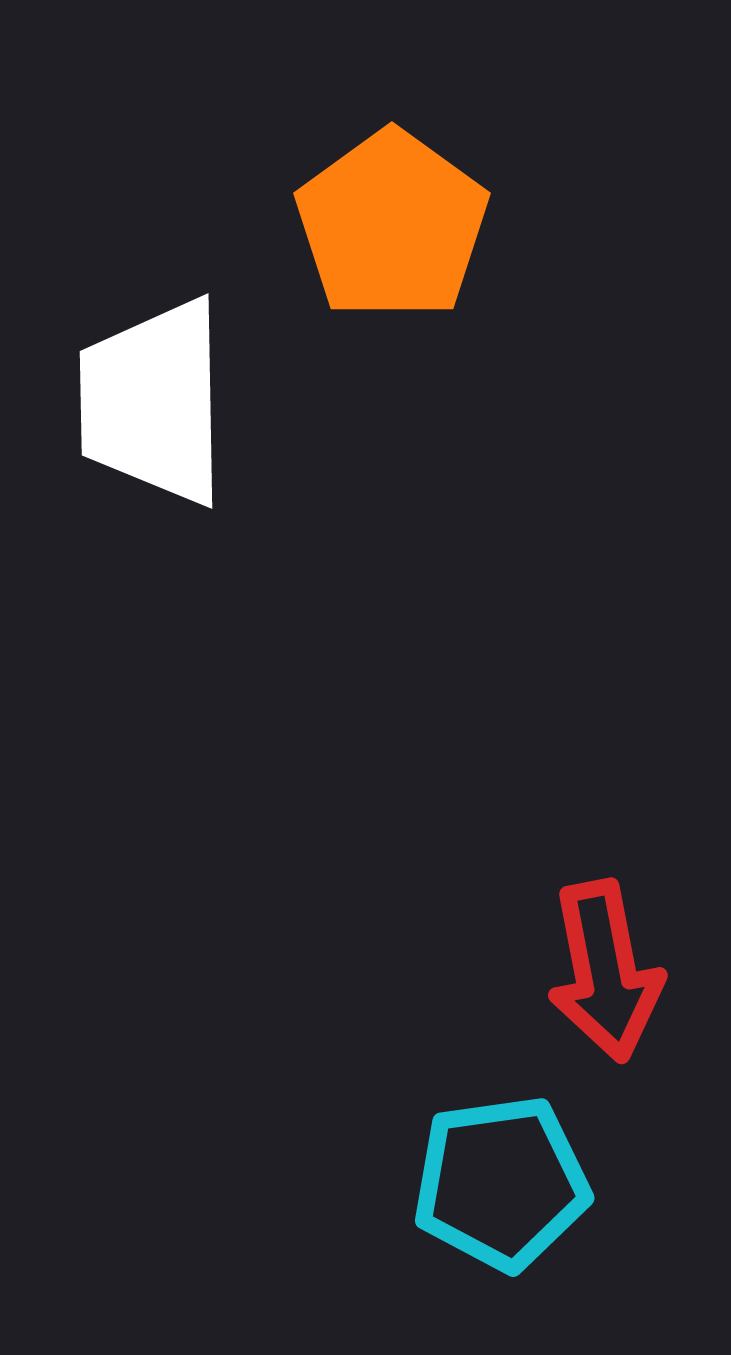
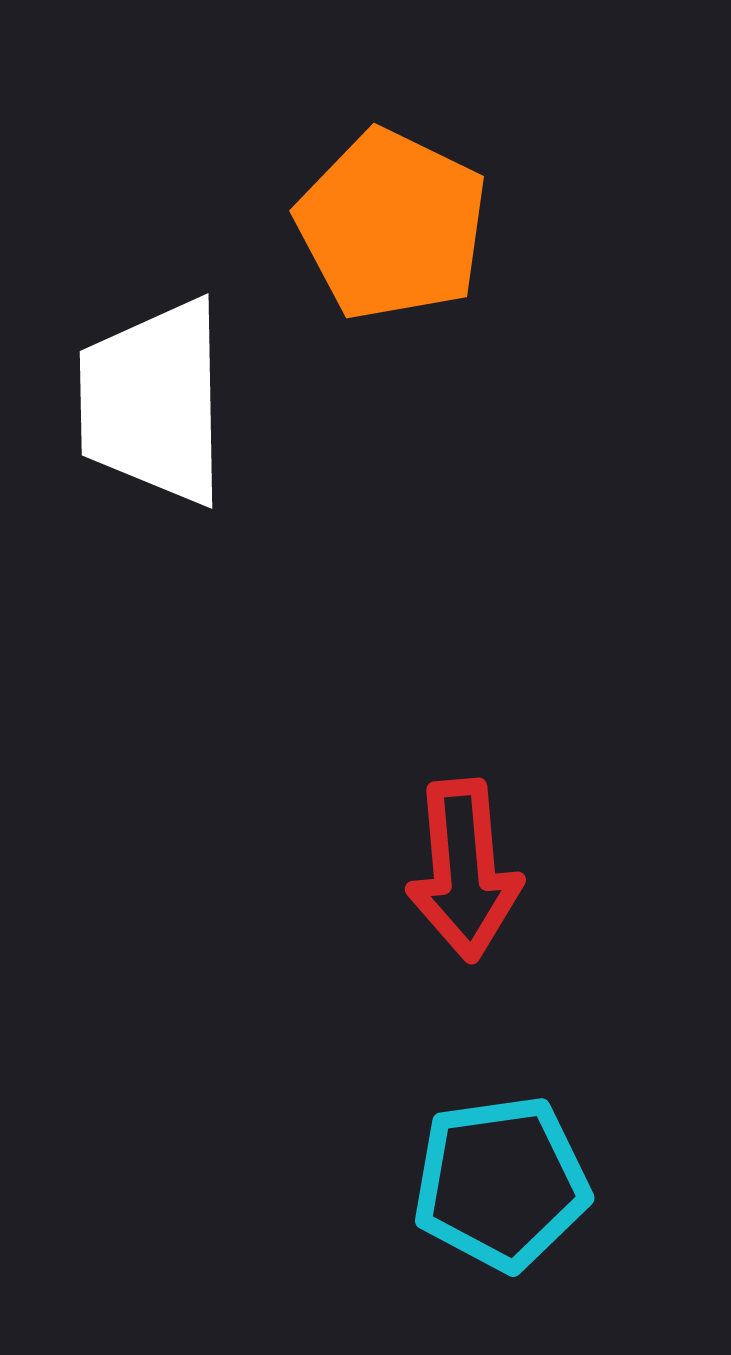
orange pentagon: rotated 10 degrees counterclockwise
red arrow: moved 141 px left, 101 px up; rotated 6 degrees clockwise
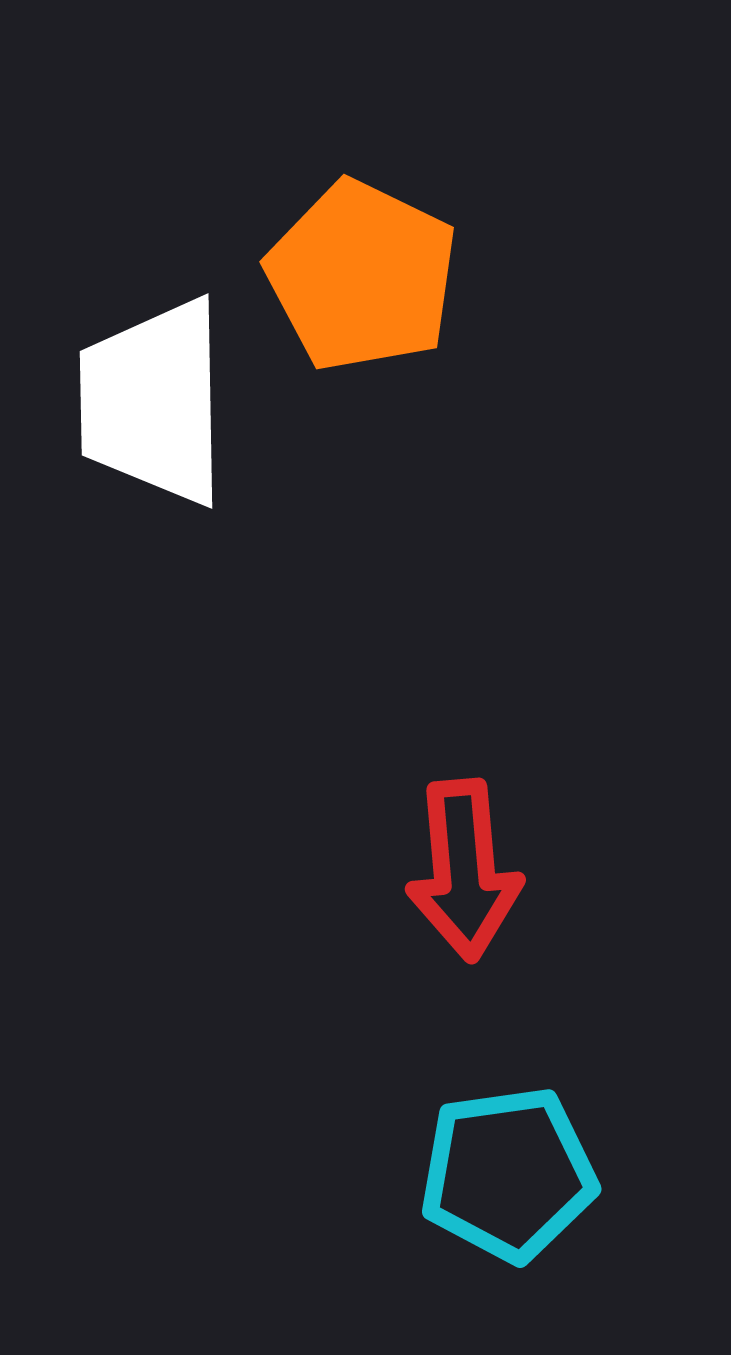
orange pentagon: moved 30 px left, 51 px down
cyan pentagon: moved 7 px right, 9 px up
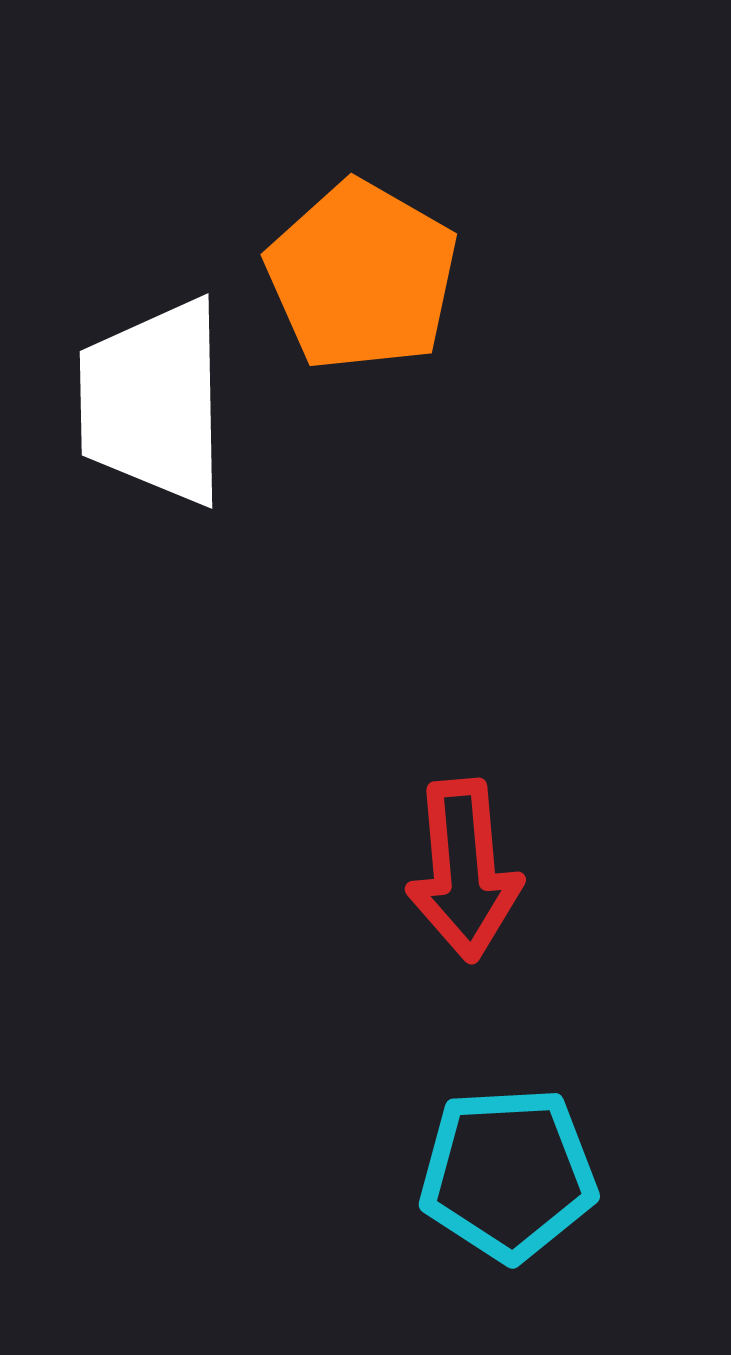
orange pentagon: rotated 4 degrees clockwise
cyan pentagon: rotated 5 degrees clockwise
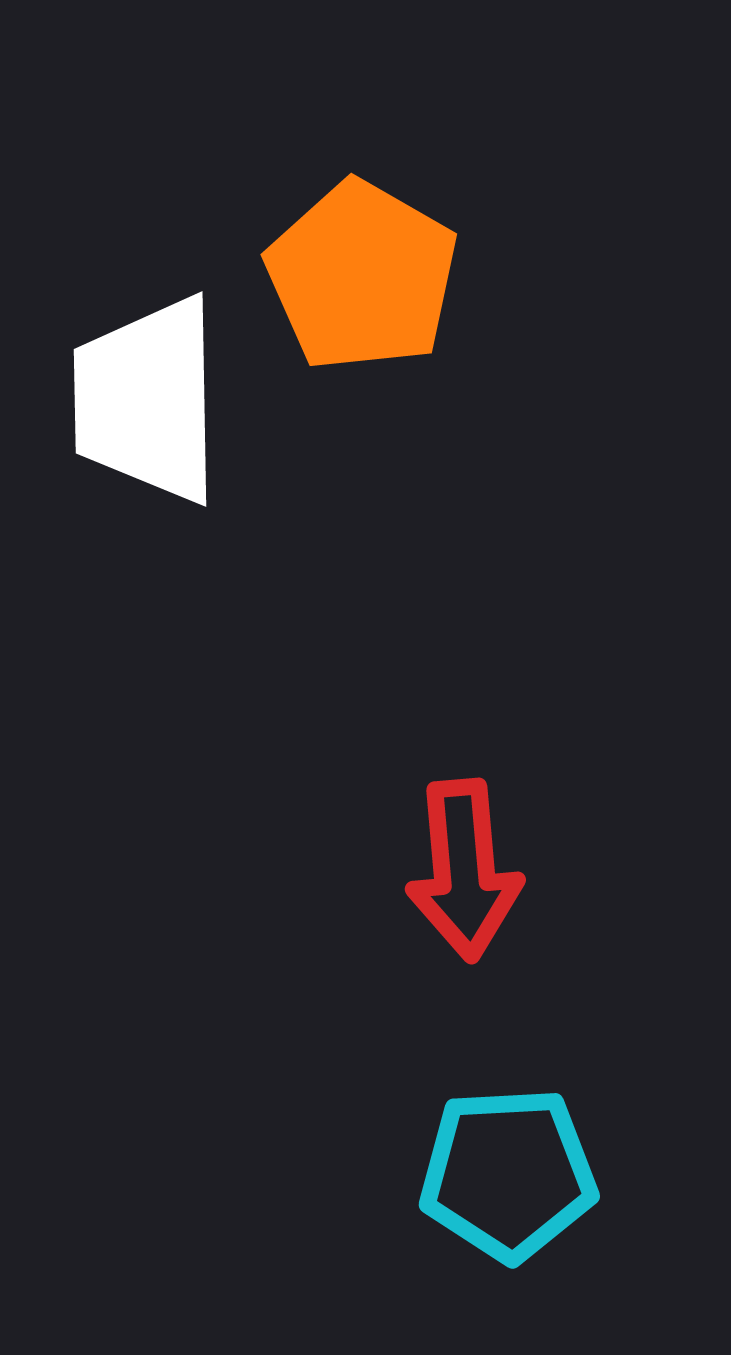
white trapezoid: moved 6 px left, 2 px up
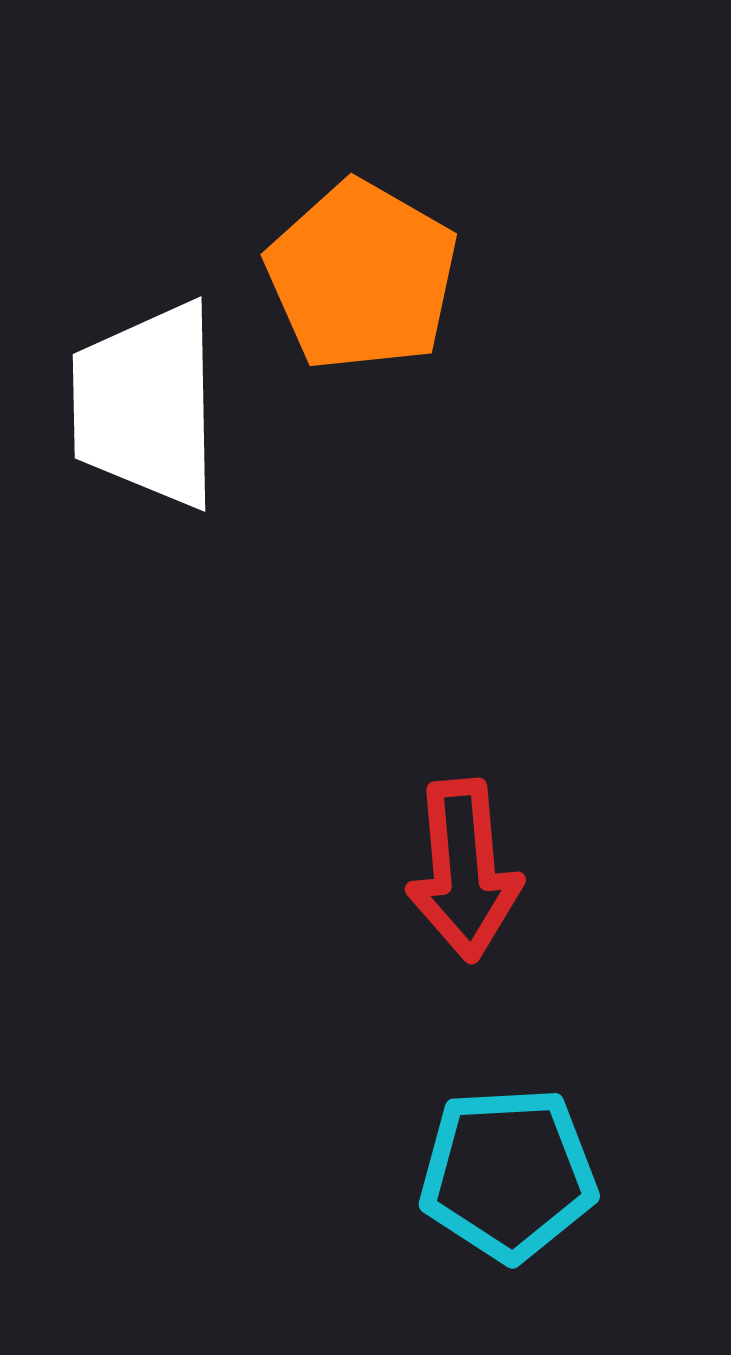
white trapezoid: moved 1 px left, 5 px down
